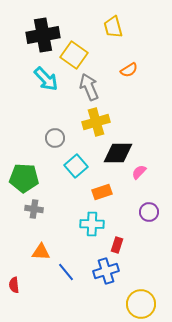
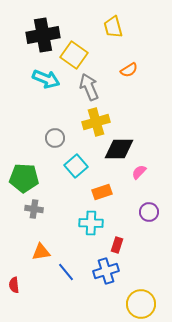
cyan arrow: rotated 24 degrees counterclockwise
black diamond: moved 1 px right, 4 px up
cyan cross: moved 1 px left, 1 px up
orange triangle: rotated 12 degrees counterclockwise
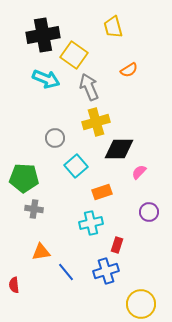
cyan cross: rotated 15 degrees counterclockwise
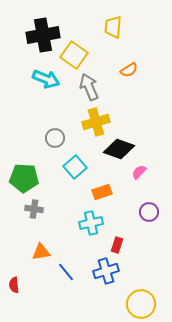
yellow trapezoid: rotated 20 degrees clockwise
black diamond: rotated 20 degrees clockwise
cyan square: moved 1 px left, 1 px down
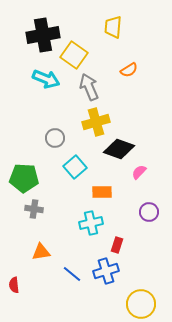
orange rectangle: rotated 18 degrees clockwise
blue line: moved 6 px right, 2 px down; rotated 12 degrees counterclockwise
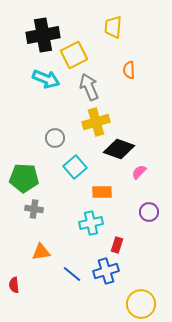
yellow square: rotated 28 degrees clockwise
orange semicircle: rotated 120 degrees clockwise
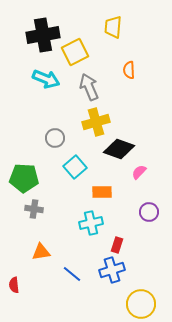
yellow square: moved 1 px right, 3 px up
blue cross: moved 6 px right, 1 px up
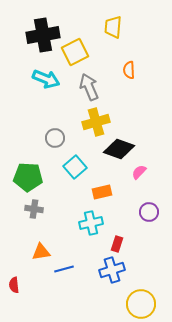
green pentagon: moved 4 px right, 1 px up
orange rectangle: rotated 12 degrees counterclockwise
red rectangle: moved 1 px up
blue line: moved 8 px left, 5 px up; rotated 54 degrees counterclockwise
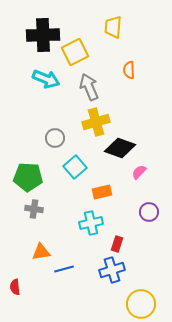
black cross: rotated 8 degrees clockwise
black diamond: moved 1 px right, 1 px up
red semicircle: moved 1 px right, 2 px down
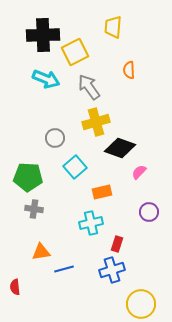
gray arrow: rotated 12 degrees counterclockwise
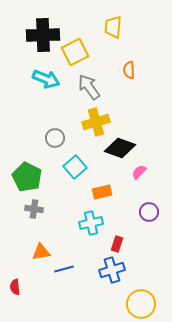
green pentagon: moved 1 px left; rotated 24 degrees clockwise
